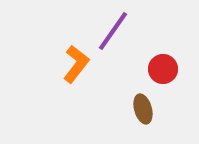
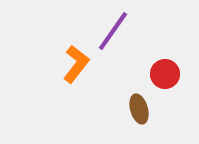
red circle: moved 2 px right, 5 px down
brown ellipse: moved 4 px left
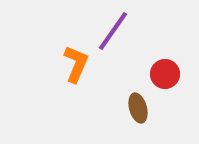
orange L-shape: rotated 15 degrees counterclockwise
brown ellipse: moved 1 px left, 1 px up
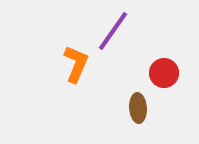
red circle: moved 1 px left, 1 px up
brown ellipse: rotated 12 degrees clockwise
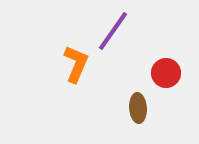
red circle: moved 2 px right
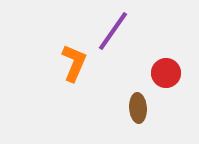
orange L-shape: moved 2 px left, 1 px up
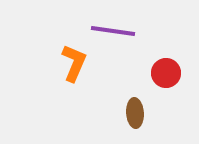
purple line: rotated 63 degrees clockwise
brown ellipse: moved 3 px left, 5 px down
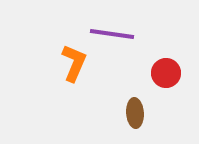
purple line: moved 1 px left, 3 px down
